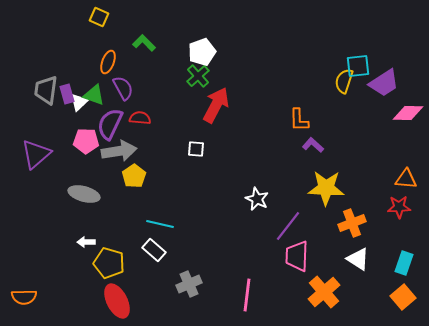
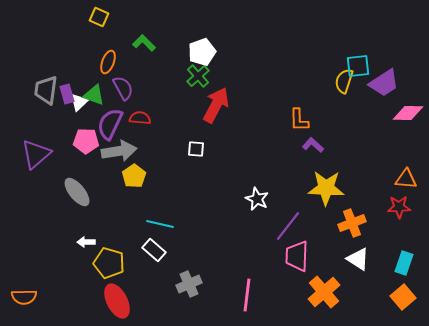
gray ellipse at (84, 194): moved 7 px left, 2 px up; rotated 36 degrees clockwise
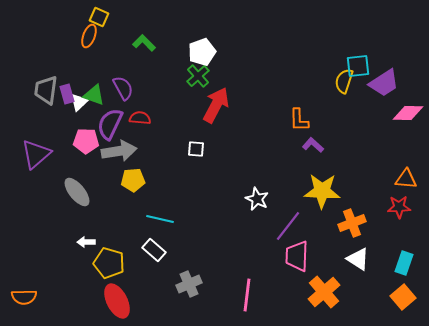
orange ellipse at (108, 62): moved 19 px left, 26 px up
yellow pentagon at (134, 176): moved 1 px left, 4 px down; rotated 30 degrees clockwise
yellow star at (326, 188): moved 4 px left, 3 px down
cyan line at (160, 224): moved 5 px up
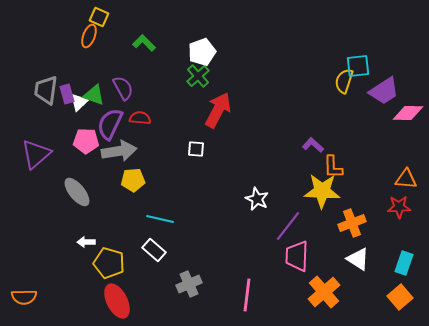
purple trapezoid at (384, 83): moved 8 px down
red arrow at (216, 105): moved 2 px right, 5 px down
orange L-shape at (299, 120): moved 34 px right, 47 px down
orange square at (403, 297): moved 3 px left
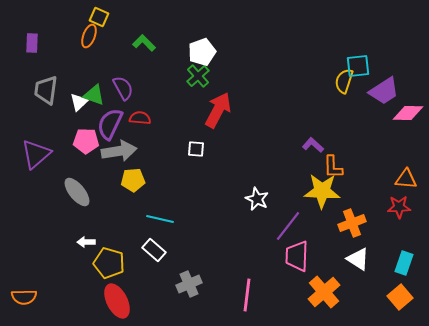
purple rectangle at (67, 94): moved 35 px left, 51 px up; rotated 18 degrees clockwise
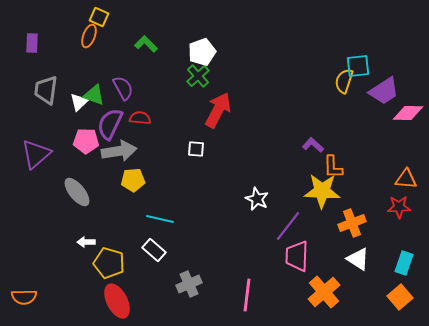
green L-shape at (144, 43): moved 2 px right, 1 px down
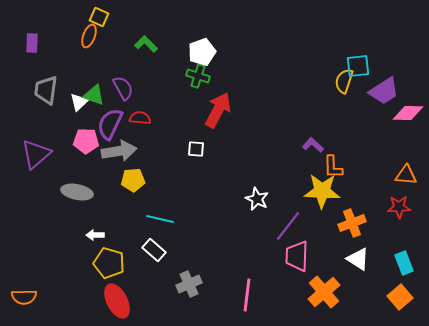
green cross at (198, 76): rotated 30 degrees counterclockwise
orange triangle at (406, 179): moved 4 px up
gray ellipse at (77, 192): rotated 40 degrees counterclockwise
white arrow at (86, 242): moved 9 px right, 7 px up
cyan rectangle at (404, 263): rotated 40 degrees counterclockwise
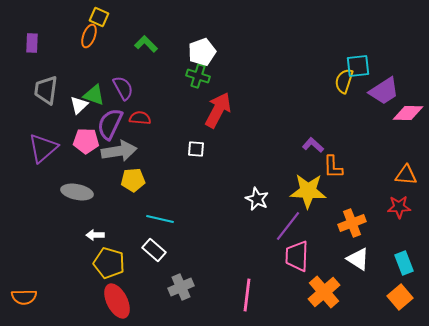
white triangle at (79, 102): moved 3 px down
purple triangle at (36, 154): moved 7 px right, 6 px up
yellow star at (322, 191): moved 14 px left
gray cross at (189, 284): moved 8 px left, 3 px down
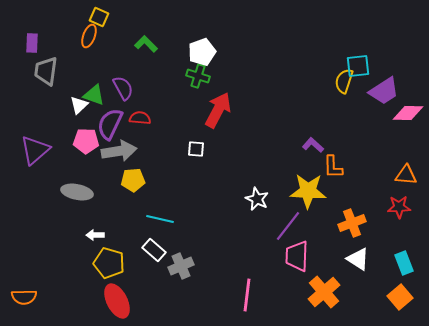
gray trapezoid at (46, 90): moved 19 px up
purple triangle at (43, 148): moved 8 px left, 2 px down
gray cross at (181, 287): moved 21 px up
